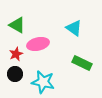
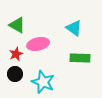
green rectangle: moved 2 px left, 5 px up; rotated 24 degrees counterclockwise
cyan star: rotated 10 degrees clockwise
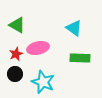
pink ellipse: moved 4 px down
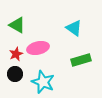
green rectangle: moved 1 px right, 2 px down; rotated 18 degrees counterclockwise
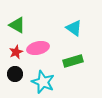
red star: moved 2 px up
green rectangle: moved 8 px left, 1 px down
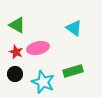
red star: rotated 24 degrees counterclockwise
green rectangle: moved 10 px down
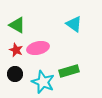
cyan triangle: moved 4 px up
red star: moved 2 px up
green rectangle: moved 4 px left
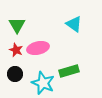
green triangle: rotated 30 degrees clockwise
cyan star: moved 1 px down
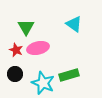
green triangle: moved 9 px right, 2 px down
green rectangle: moved 4 px down
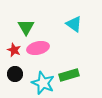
red star: moved 2 px left
